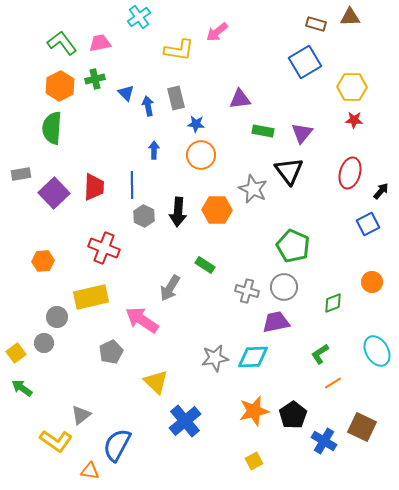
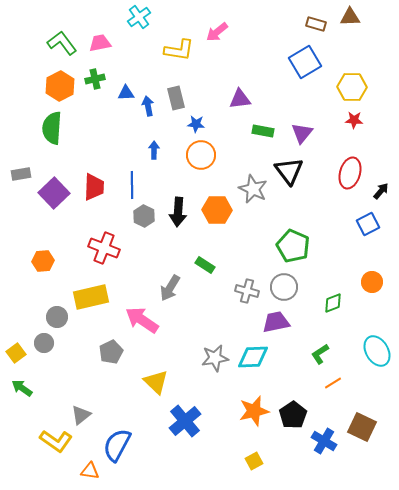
blue triangle at (126, 93): rotated 48 degrees counterclockwise
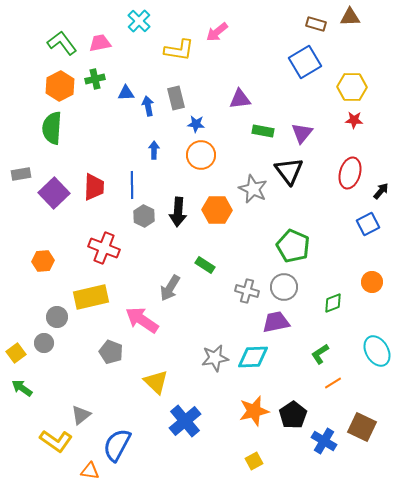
cyan cross at (139, 17): moved 4 px down; rotated 10 degrees counterclockwise
gray pentagon at (111, 352): rotated 25 degrees counterclockwise
